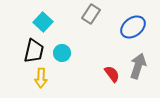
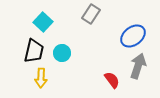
blue ellipse: moved 9 px down
red semicircle: moved 6 px down
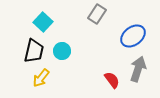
gray rectangle: moved 6 px right
cyan circle: moved 2 px up
gray arrow: moved 3 px down
yellow arrow: rotated 36 degrees clockwise
